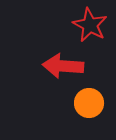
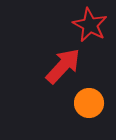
red arrow: rotated 129 degrees clockwise
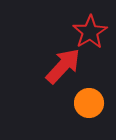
red star: moved 7 px down; rotated 12 degrees clockwise
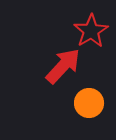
red star: moved 1 px right, 1 px up
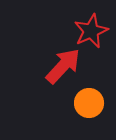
red star: rotated 8 degrees clockwise
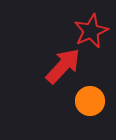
orange circle: moved 1 px right, 2 px up
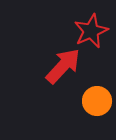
orange circle: moved 7 px right
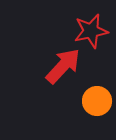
red star: rotated 12 degrees clockwise
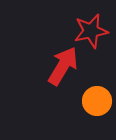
red arrow: rotated 12 degrees counterclockwise
